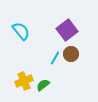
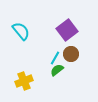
green semicircle: moved 14 px right, 15 px up
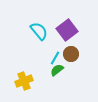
cyan semicircle: moved 18 px right
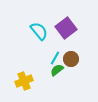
purple square: moved 1 px left, 2 px up
brown circle: moved 5 px down
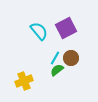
purple square: rotated 10 degrees clockwise
brown circle: moved 1 px up
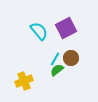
cyan line: moved 1 px down
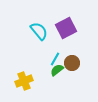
brown circle: moved 1 px right, 5 px down
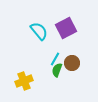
green semicircle: rotated 32 degrees counterclockwise
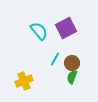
green semicircle: moved 15 px right, 7 px down
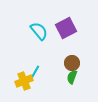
cyan line: moved 20 px left, 13 px down
